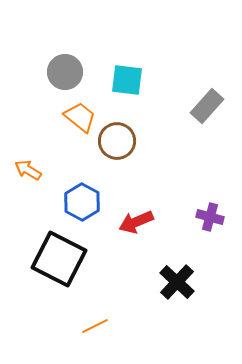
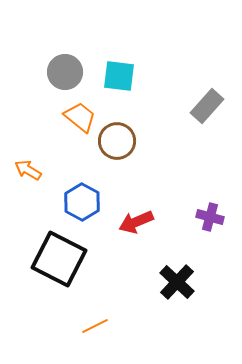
cyan square: moved 8 px left, 4 px up
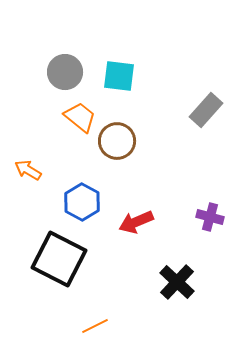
gray rectangle: moved 1 px left, 4 px down
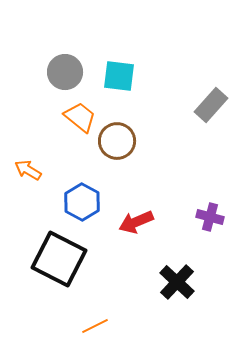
gray rectangle: moved 5 px right, 5 px up
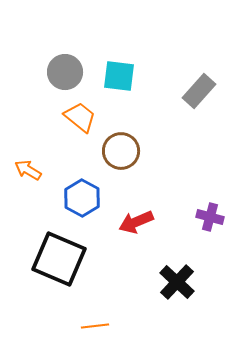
gray rectangle: moved 12 px left, 14 px up
brown circle: moved 4 px right, 10 px down
blue hexagon: moved 4 px up
black square: rotated 4 degrees counterclockwise
orange line: rotated 20 degrees clockwise
